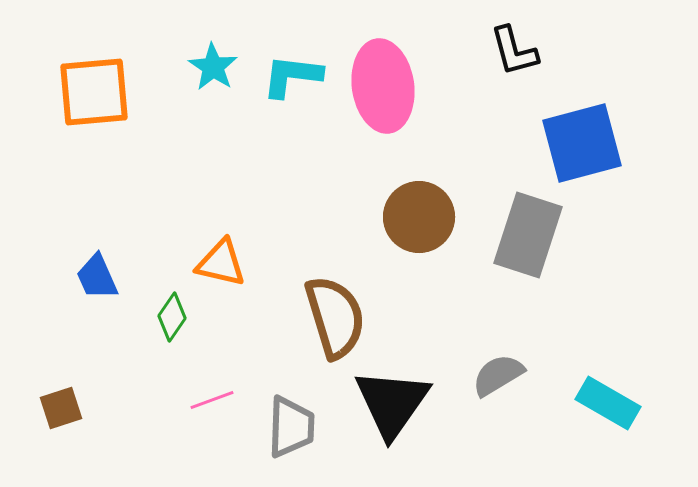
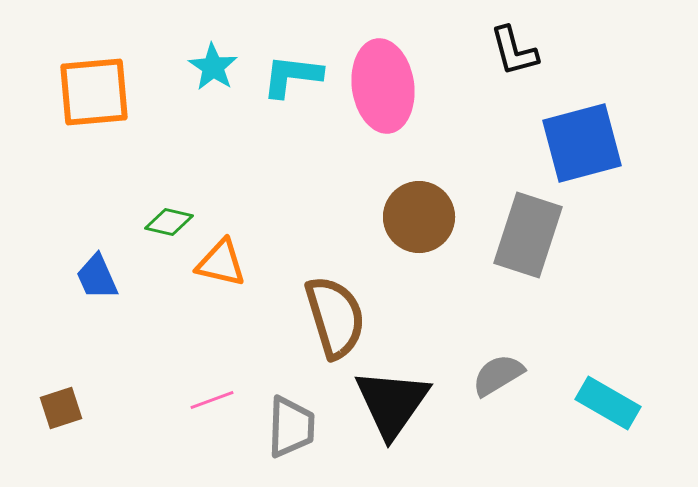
green diamond: moved 3 px left, 95 px up; rotated 69 degrees clockwise
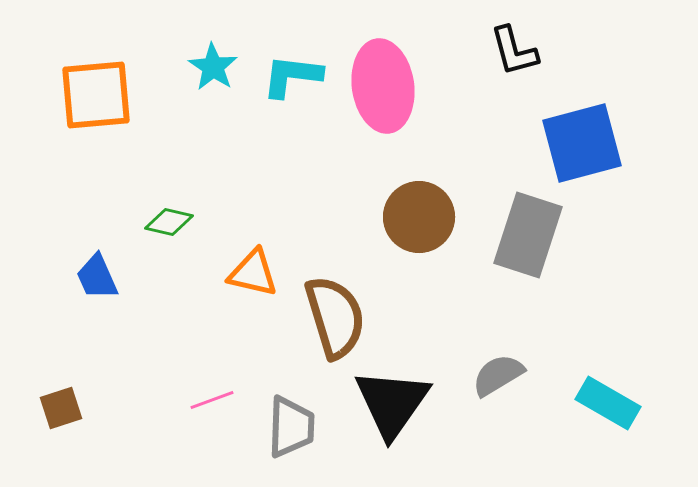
orange square: moved 2 px right, 3 px down
orange triangle: moved 32 px right, 10 px down
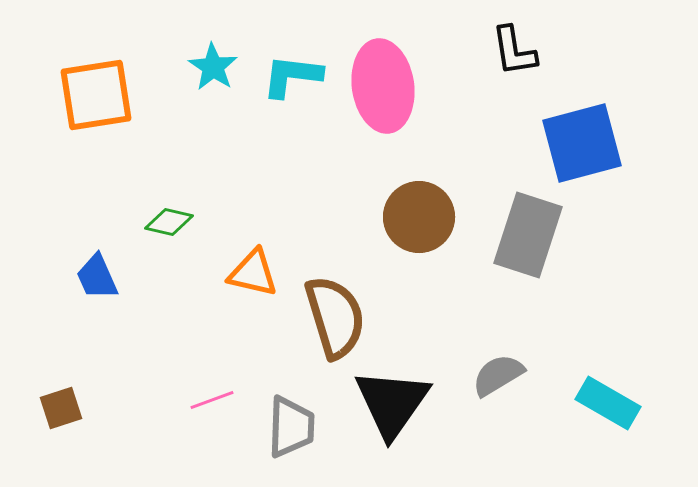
black L-shape: rotated 6 degrees clockwise
orange square: rotated 4 degrees counterclockwise
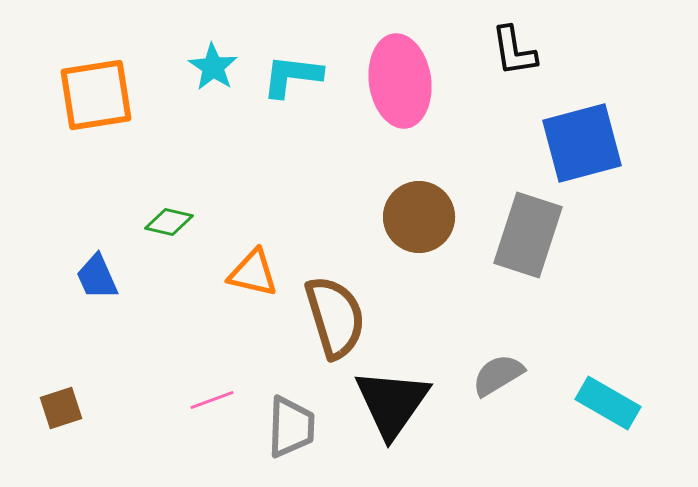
pink ellipse: moved 17 px right, 5 px up
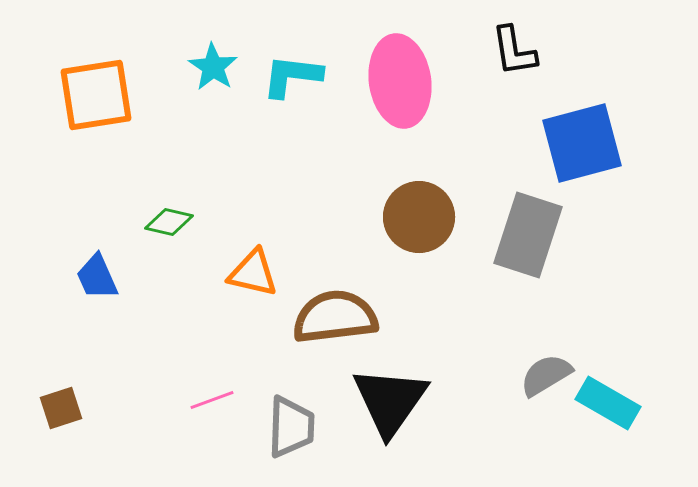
brown semicircle: rotated 80 degrees counterclockwise
gray semicircle: moved 48 px right
black triangle: moved 2 px left, 2 px up
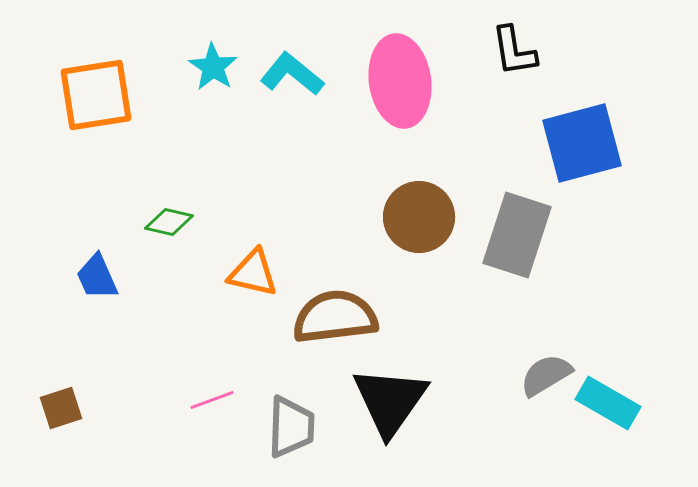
cyan L-shape: moved 2 px up; rotated 32 degrees clockwise
gray rectangle: moved 11 px left
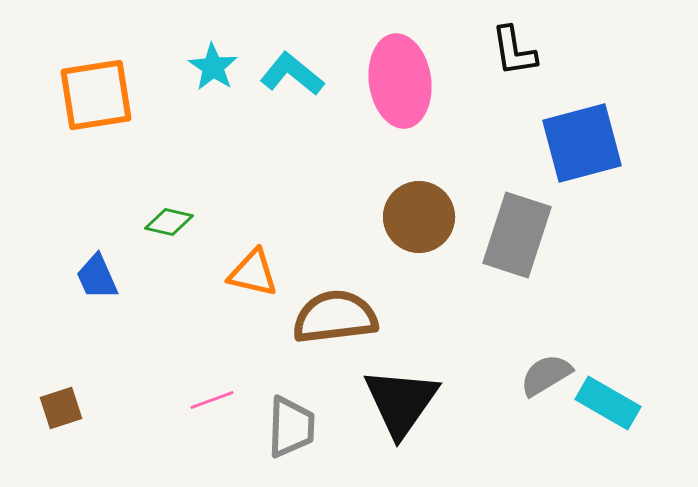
black triangle: moved 11 px right, 1 px down
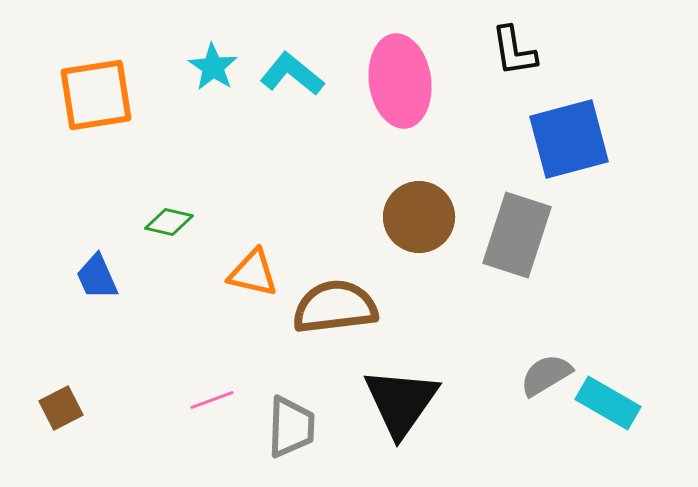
blue square: moved 13 px left, 4 px up
brown semicircle: moved 10 px up
brown square: rotated 9 degrees counterclockwise
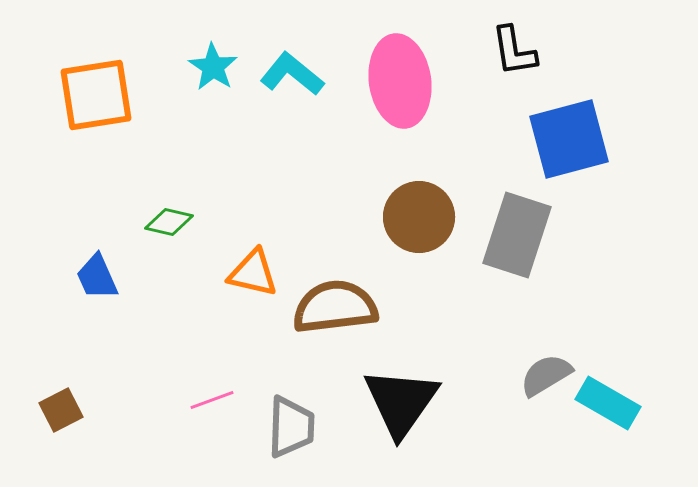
brown square: moved 2 px down
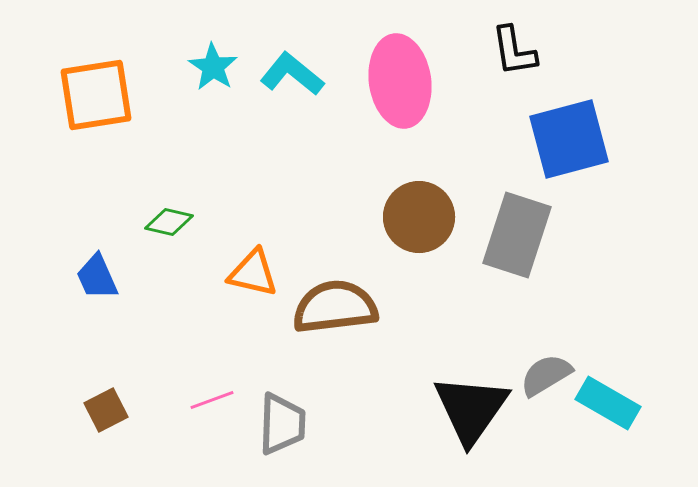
black triangle: moved 70 px right, 7 px down
brown square: moved 45 px right
gray trapezoid: moved 9 px left, 3 px up
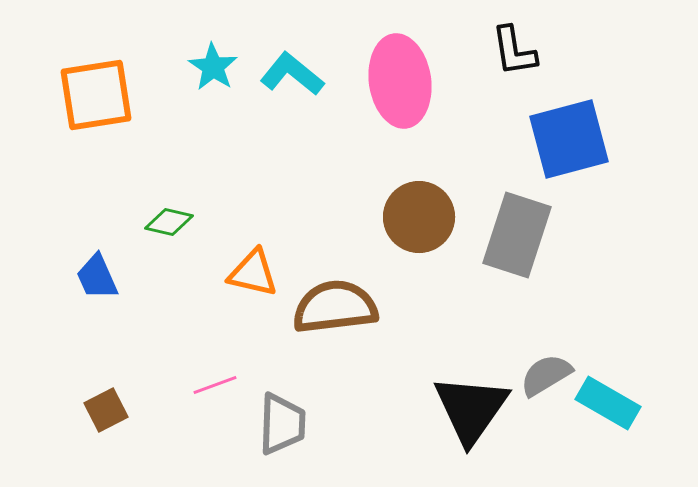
pink line: moved 3 px right, 15 px up
